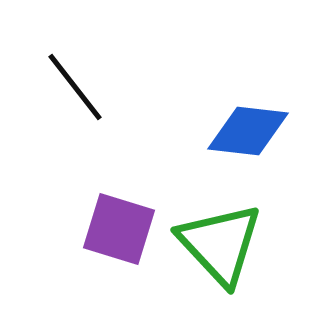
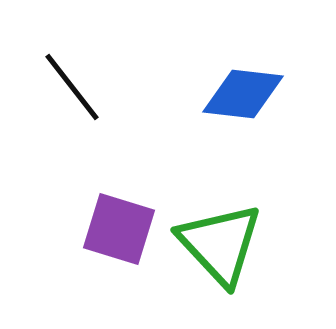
black line: moved 3 px left
blue diamond: moved 5 px left, 37 px up
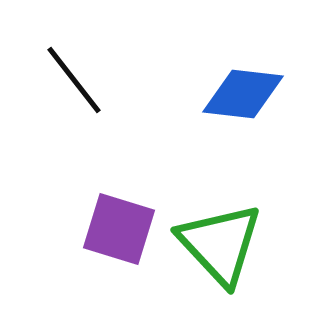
black line: moved 2 px right, 7 px up
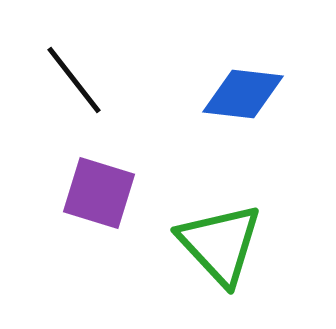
purple square: moved 20 px left, 36 px up
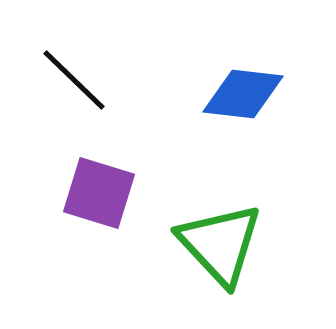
black line: rotated 8 degrees counterclockwise
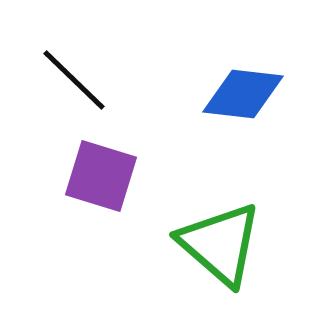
purple square: moved 2 px right, 17 px up
green triangle: rotated 6 degrees counterclockwise
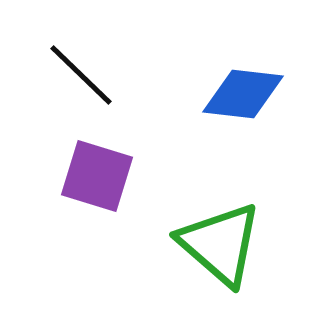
black line: moved 7 px right, 5 px up
purple square: moved 4 px left
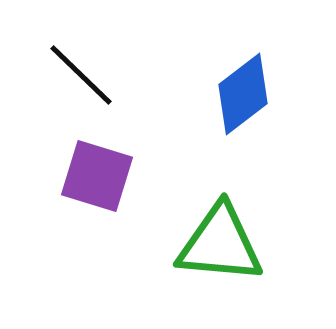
blue diamond: rotated 44 degrees counterclockwise
green triangle: rotated 36 degrees counterclockwise
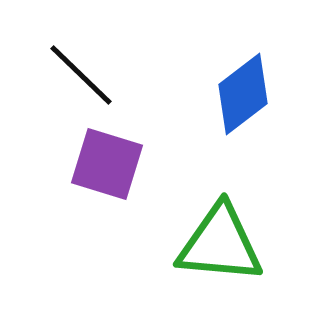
purple square: moved 10 px right, 12 px up
